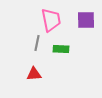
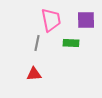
green rectangle: moved 10 px right, 6 px up
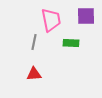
purple square: moved 4 px up
gray line: moved 3 px left, 1 px up
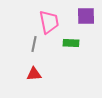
pink trapezoid: moved 2 px left, 2 px down
gray line: moved 2 px down
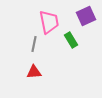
purple square: rotated 24 degrees counterclockwise
green rectangle: moved 3 px up; rotated 56 degrees clockwise
red triangle: moved 2 px up
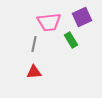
purple square: moved 4 px left, 1 px down
pink trapezoid: rotated 95 degrees clockwise
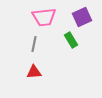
pink trapezoid: moved 5 px left, 5 px up
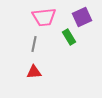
green rectangle: moved 2 px left, 3 px up
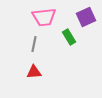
purple square: moved 4 px right
